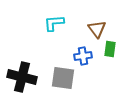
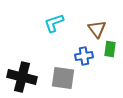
cyan L-shape: rotated 15 degrees counterclockwise
blue cross: moved 1 px right
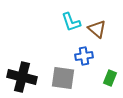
cyan L-shape: moved 17 px right, 1 px up; rotated 90 degrees counterclockwise
brown triangle: rotated 12 degrees counterclockwise
green rectangle: moved 29 px down; rotated 14 degrees clockwise
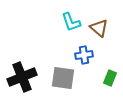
brown triangle: moved 2 px right, 1 px up
blue cross: moved 1 px up
black cross: rotated 36 degrees counterclockwise
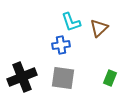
brown triangle: rotated 36 degrees clockwise
blue cross: moved 23 px left, 10 px up
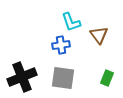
brown triangle: moved 7 px down; rotated 24 degrees counterclockwise
green rectangle: moved 3 px left
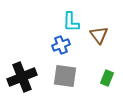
cyan L-shape: rotated 20 degrees clockwise
blue cross: rotated 12 degrees counterclockwise
gray square: moved 2 px right, 2 px up
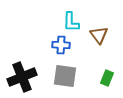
blue cross: rotated 24 degrees clockwise
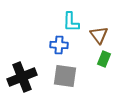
blue cross: moved 2 px left
green rectangle: moved 3 px left, 19 px up
